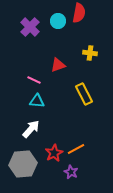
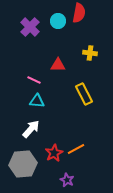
red triangle: rotated 21 degrees clockwise
purple star: moved 4 px left, 8 px down
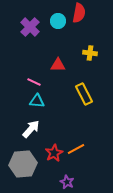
pink line: moved 2 px down
purple star: moved 2 px down
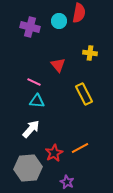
cyan circle: moved 1 px right
purple cross: rotated 30 degrees counterclockwise
red triangle: rotated 49 degrees clockwise
orange line: moved 4 px right, 1 px up
gray hexagon: moved 5 px right, 4 px down
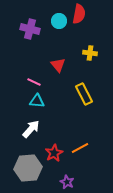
red semicircle: moved 1 px down
purple cross: moved 2 px down
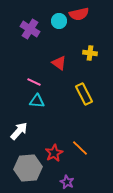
red semicircle: rotated 66 degrees clockwise
purple cross: rotated 18 degrees clockwise
red triangle: moved 1 px right, 2 px up; rotated 14 degrees counterclockwise
white arrow: moved 12 px left, 2 px down
orange line: rotated 72 degrees clockwise
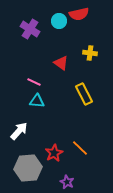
red triangle: moved 2 px right
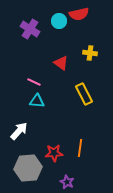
orange line: rotated 54 degrees clockwise
red star: rotated 24 degrees clockwise
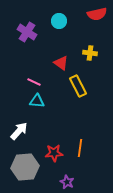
red semicircle: moved 18 px right
purple cross: moved 3 px left, 3 px down
yellow rectangle: moved 6 px left, 8 px up
gray hexagon: moved 3 px left, 1 px up
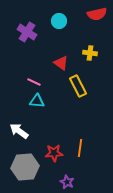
white arrow: rotated 96 degrees counterclockwise
